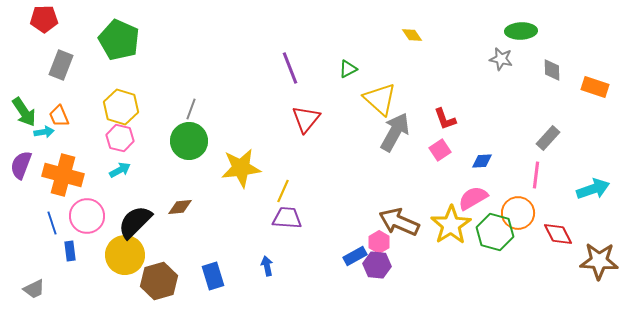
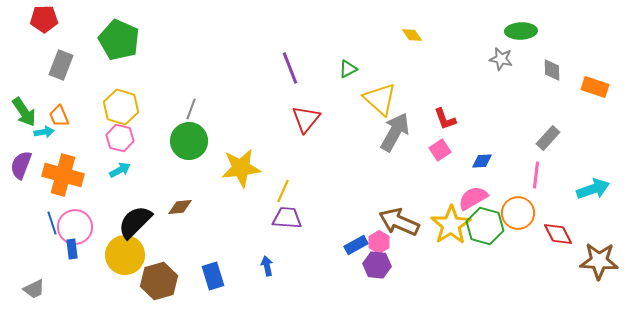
pink circle at (87, 216): moved 12 px left, 11 px down
green hexagon at (495, 232): moved 10 px left, 6 px up
blue rectangle at (70, 251): moved 2 px right, 2 px up
blue rectangle at (355, 256): moved 1 px right, 11 px up
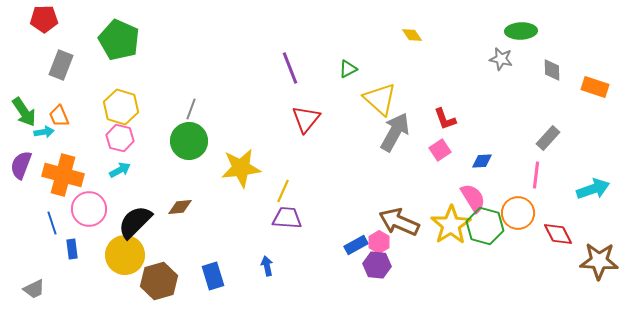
pink semicircle at (473, 198): rotated 88 degrees clockwise
pink circle at (75, 227): moved 14 px right, 18 px up
